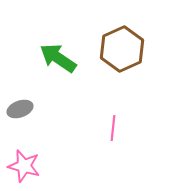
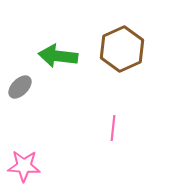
green arrow: moved 2 px up; rotated 27 degrees counterclockwise
gray ellipse: moved 22 px up; rotated 25 degrees counterclockwise
pink star: rotated 12 degrees counterclockwise
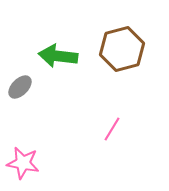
brown hexagon: rotated 9 degrees clockwise
pink line: moved 1 px left, 1 px down; rotated 25 degrees clockwise
pink star: moved 1 px left, 3 px up; rotated 8 degrees clockwise
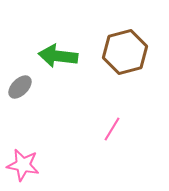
brown hexagon: moved 3 px right, 3 px down
pink star: moved 2 px down
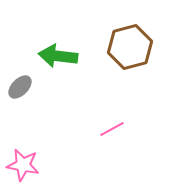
brown hexagon: moved 5 px right, 5 px up
pink line: rotated 30 degrees clockwise
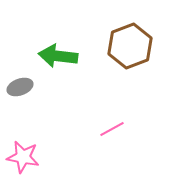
brown hexagon: moved 1 px up; rotated 6 degrees counterclockwise
gray ellipse: rotated 25 degrees clockwise
pink star: moved 8 px up
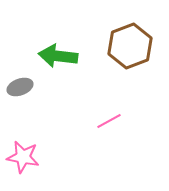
pink line: moved 3 px left, 8 px up
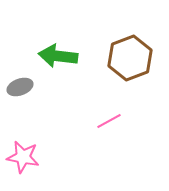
brown hexagon: moved 12 px down
